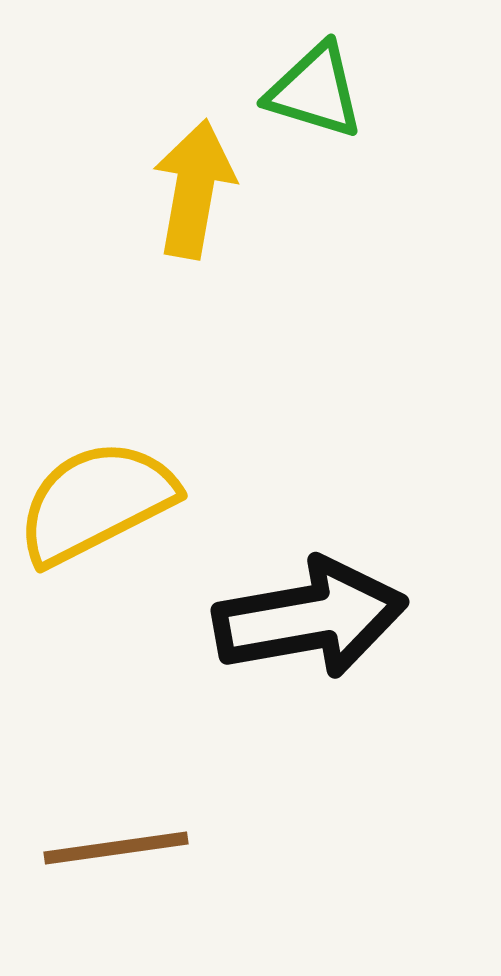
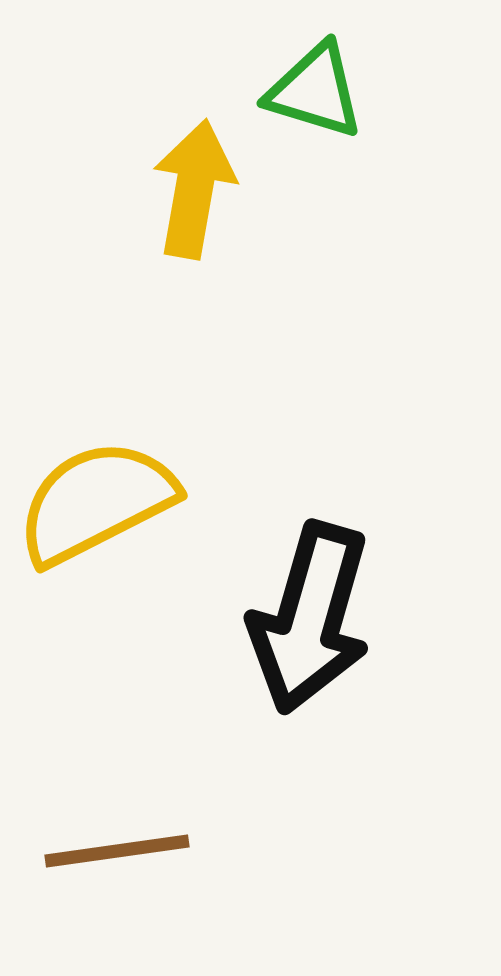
black arrow: rotated 116 degrees clockwise
brown line: moved 1 px right, 3 px down
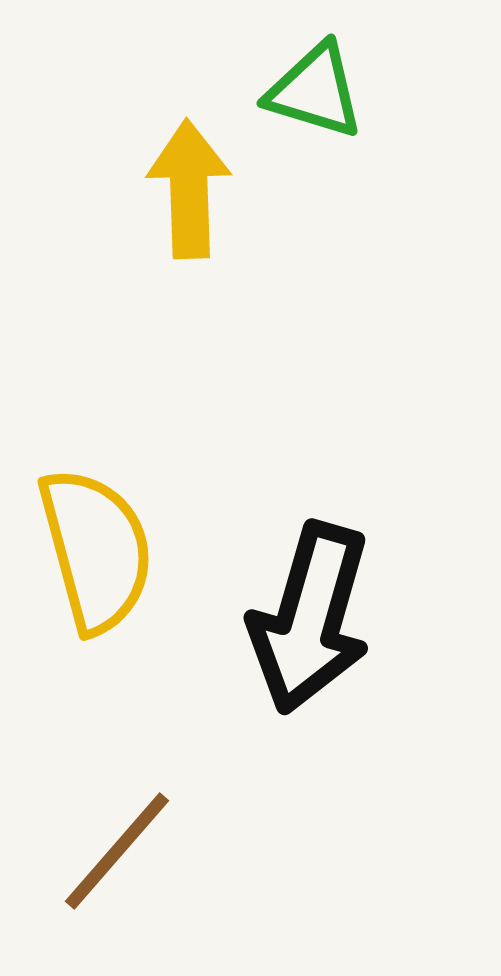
yellow arrow: moved 5 px left; rotated 12 degrees counterclockwise
yellow semicircle: moved 48 px down; rotated 102 degrees clockwise
brown line: rotated 41 degrees counterclockwise
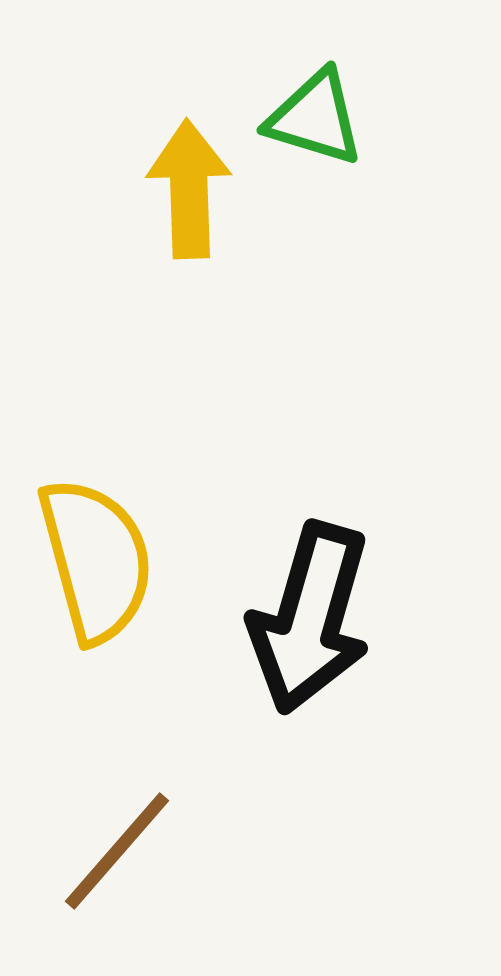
green triangle: moved 27 px down
yellow semicircle: moved 10 px down
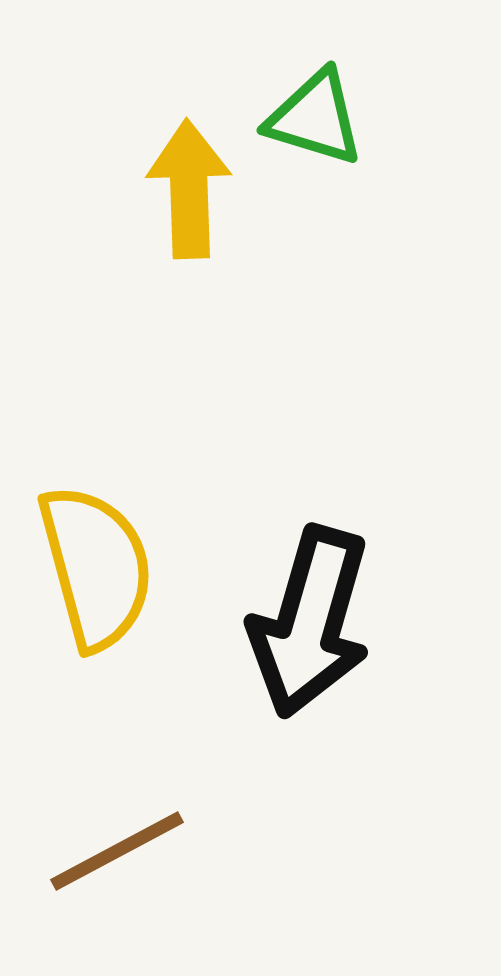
yellow semicircle: moved 7 px down
black arrow: moved 4 px down
brown line: rotated 21 degrees clockwise
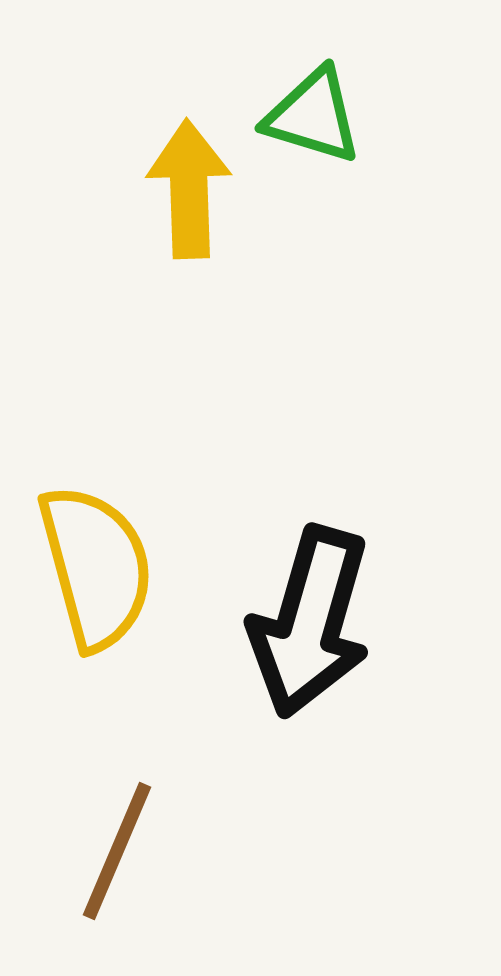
green triangle: moved 2 px left, 2 px up
brown line: rotated 39 degrees counterclockwise
